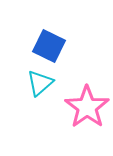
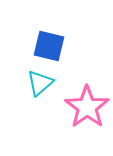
blue square: rotated 12 degrees counterclockwise
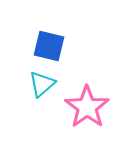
cyan triangle: moved 2 px right, 1 px down
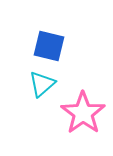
pink star: moved 4 px left, 6 px down
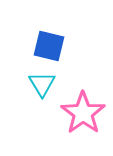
cyan triangle: rotated 20 degrees counterclockwise
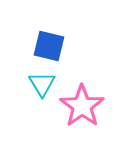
pink star: moved 1 px left, 7 px up
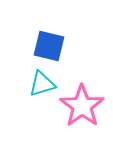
cyan triangle: rotated 44 degrees clockwise
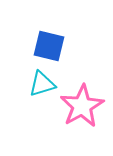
pink star: rotated 6 degrees clockwise
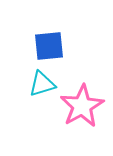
blue square: rotated 20 degrees counterclockwise
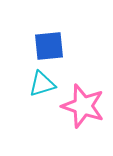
pink star: moved 1 px right; rotated 24 degrees counterclockwise
